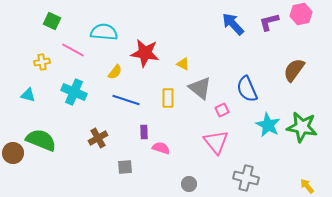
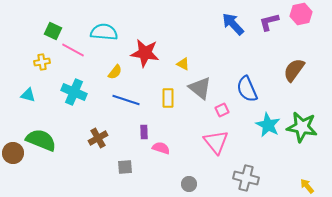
green square: moved 1 px right, 10 px down
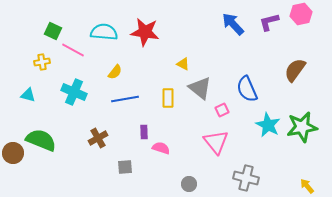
red star: moved 21 px up
brown semicircle: moved 1 px right
blue line: moved 1 px left, 1 px up; rotated 28 degrees counterclockwise
green star: rotated 20 degrees counterclockwise
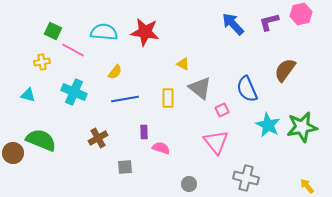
brown semicircle: moved 10 px left
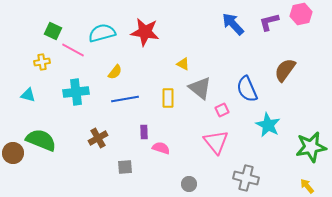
cyan semicircle: moved 2 px left, 1 px down; rotated 20 degrees counterclockwise
cyan cross: moved 2 px right; rotated 30 degrees counterclockwise
green star: moved 9 px right, 20 px down
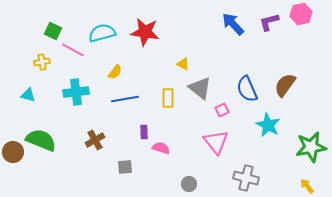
brown semicircle: moved 15 px down
brown cross: moved 3 px left, 2 px down
brown circle: moved 1 px up
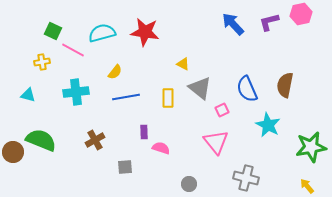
brown semicircle: rotated 25 degrees counterclockwise
blue line: moved 1 px right, 2 px up
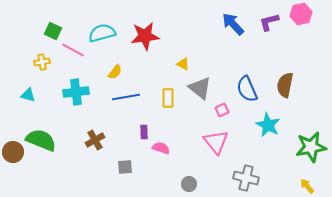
red star: moved 4 px down; rotated 16 degrees counterclockwise
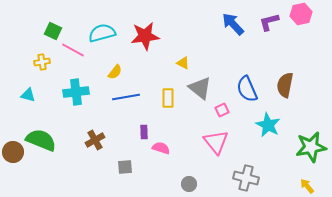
yellow triangle: moved 1 px up
